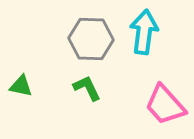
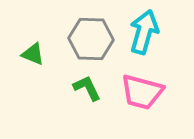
cyan arrow: rotated 9 degrees clockwise
green triangle: moved 12 px right, 32 px up; rotated 10 degrees clockwise
pink trapezoid: moved 23 px left, 13 px up; rotated 33 degrees counterclockwise
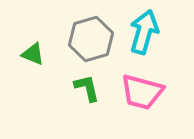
gray hexagon: rotated 18 degrees counterclockwise
green L-shape: rotated 12 degrees clockwise
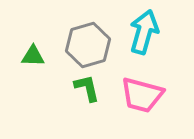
gray hexagon: moved 3 px left, 6 px down
green triangle: moved 2 px down; rotated 20 degrees counterclockwise
pink trapezoid: moved 3 px down
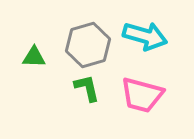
cyan arrow: moved 1 px right, 4 px down; rotated 90 degrees clockwise
green triangle: moved 1 px right, 1 px down
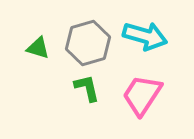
gray hexagon: moved 2 px up
green triangle: moved 4 px right, 9 px up; rotated 15 degrees clockwise
pink trapezoid: rotated 108 degrees clockwise
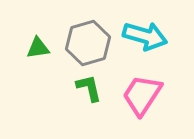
green triangle: rotated 25 degrees counterclockwise
green L-shape: moved 2 px right
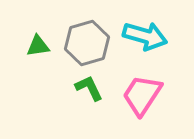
gray hexagon: moved 1 px left
green triangle: moved 2 px up
green L-shape: rotated 12 degrees counterclockwise
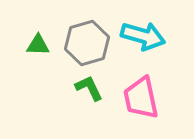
cyan arrow: moved 2 px left
green triangle: moved 1 px up; rotated 10 degrees clockwise
pink trapezoid: moved 1 px left, 3 px down; rotated 45 degrees counterclockwise
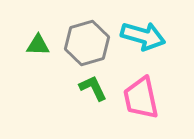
green L-shape: moved 4 px right
